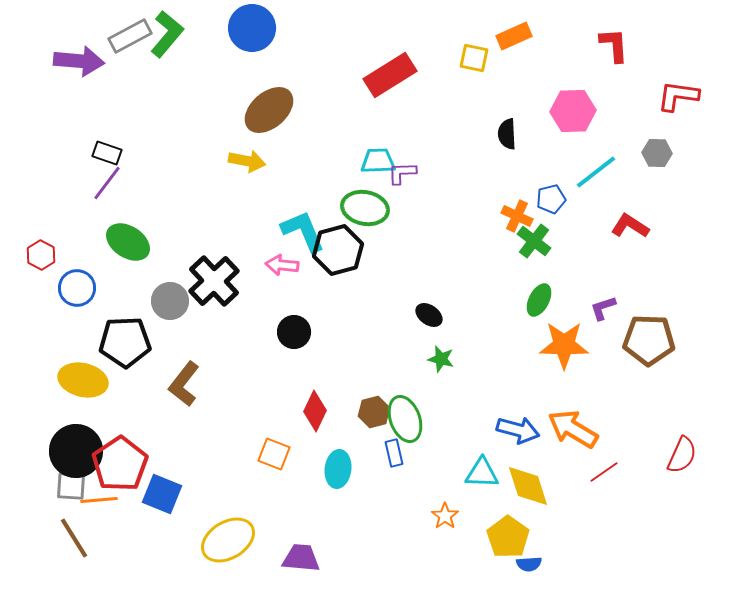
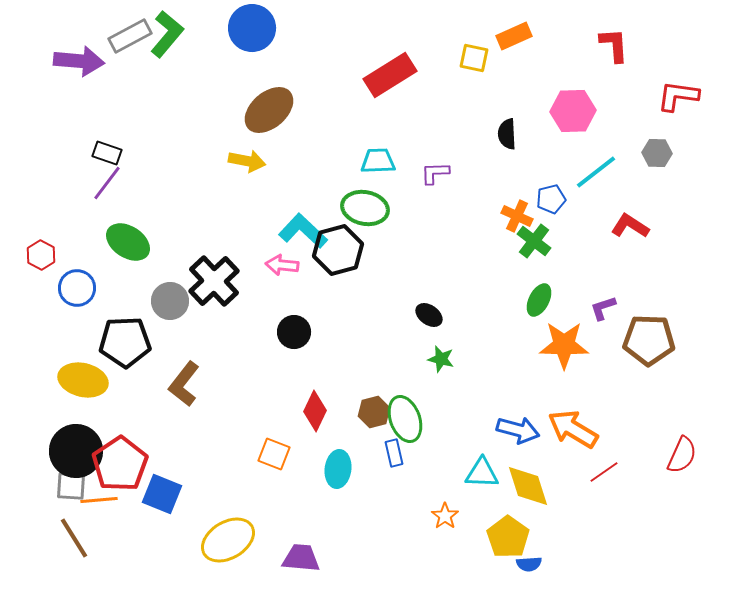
purple L-shape at (402, 173): moved 33 px right
cyan L-shape at (303, 231): rotated 24 degrees counterclockwise
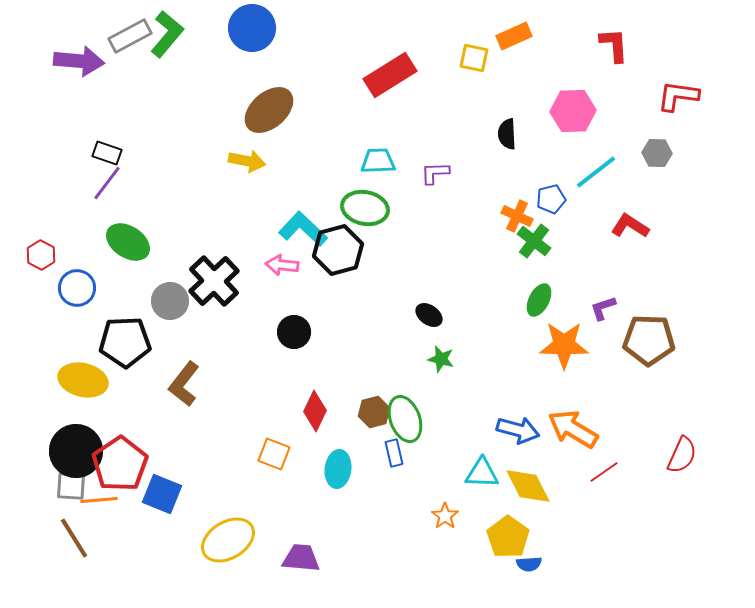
cyan L-shape at (303, 231): moved 2 px up
yellow diamond at (528, 486): rotated 9 degrees counterclockwise
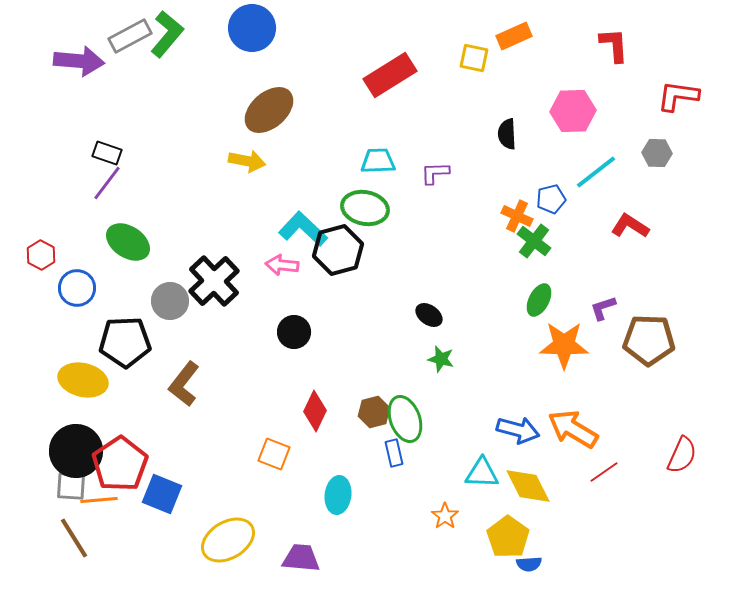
cyan ellipse at (338, 469): moved 26 px down
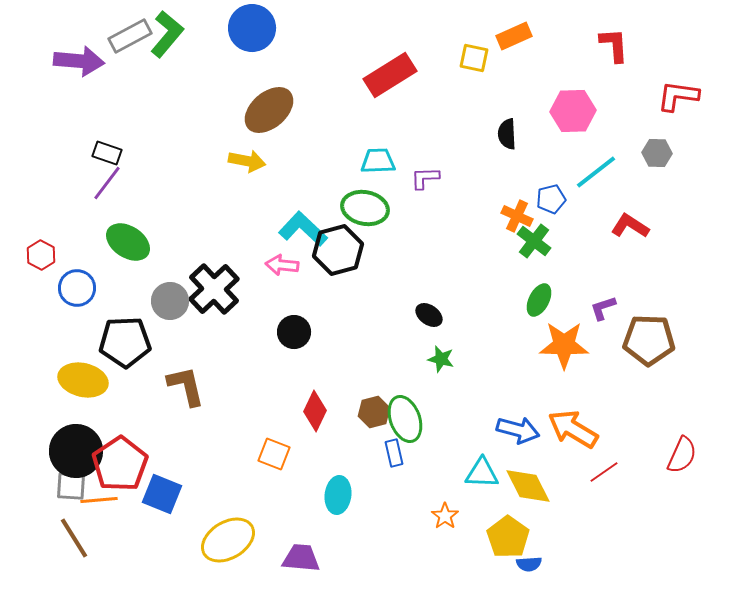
purple L-shape at (435, 173): moved 10 px left, 5 px down
black cross at (214, 281): moved 8 px down
brown L-shape at (184, 384): moved 2 px right, 2 px down; rotated 129 degrees clockwise
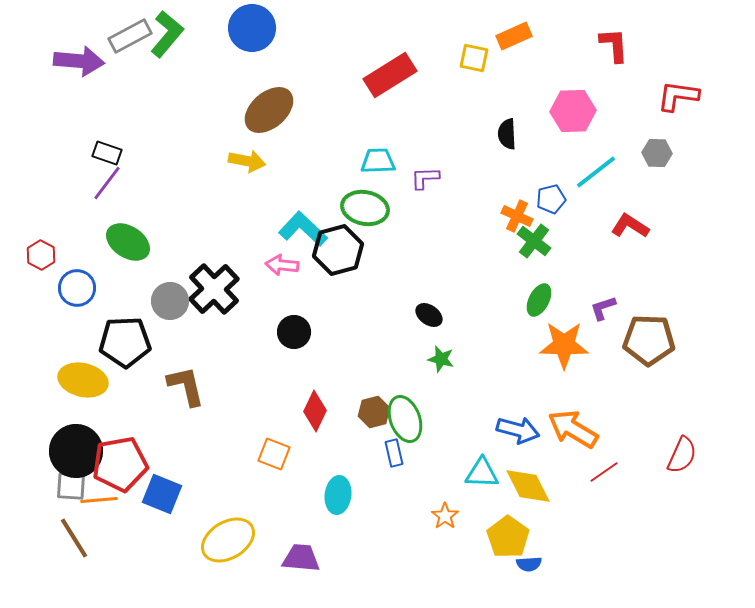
red pentagon at (120, 464): rotated 24 degrees clockwise
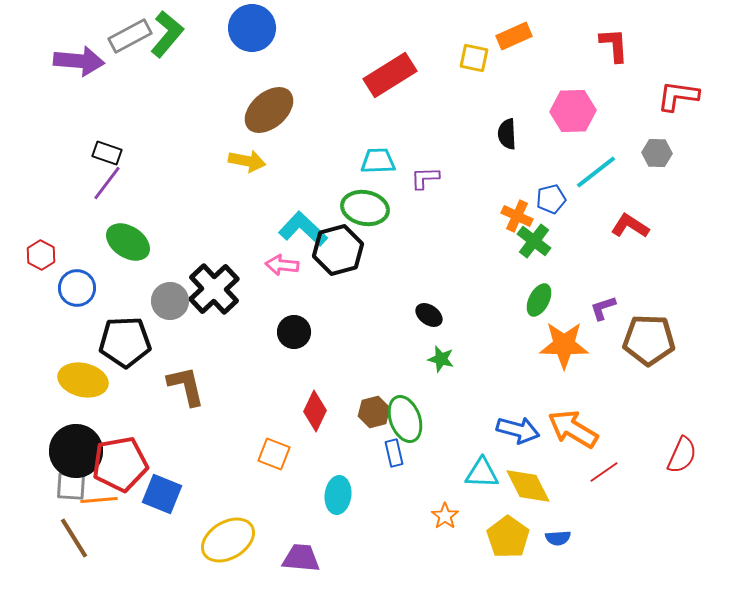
blue semicircle at (529, 564): moved 29 px right, 26 px up
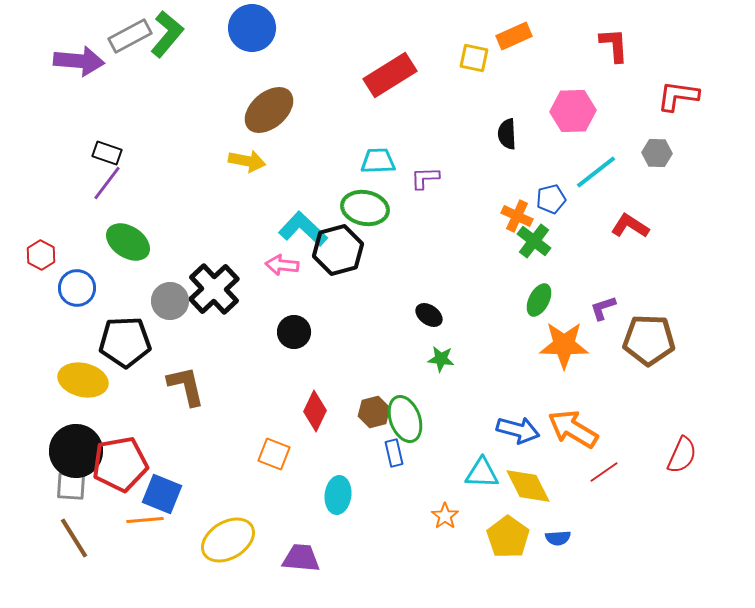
green star at (441, 359): rotated 8 degrees counterclockwise
orange line at (99, 500): moved 46 px right, 20 px down
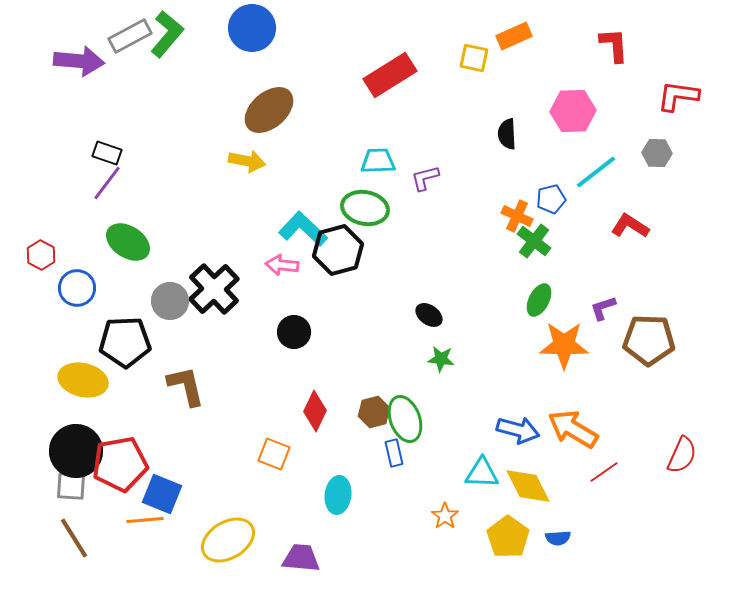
purple L-shape at (425, 178): rotated 12 degrees counterclockwise
